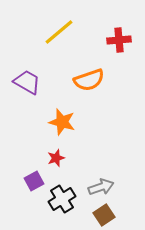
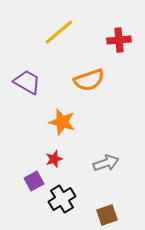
red star: moved 2 px left, 1 px down
gray arrow: moved 5 px right, 24 px up
brown square: moved 3 px right; rotated 15 degrees clockwise
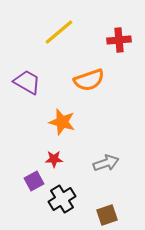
red star: rotated 18 degrees clockwise
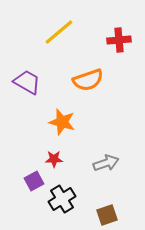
orange semicircle: moved 1 px left
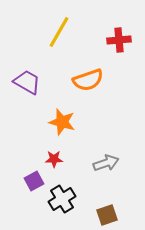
yellow line: rotated 20 degrees counterclockwise
